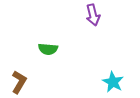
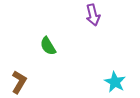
green semicircle: moved 3 px up; rotated 54 degrees clockwise
cyan star: moved 2 px right
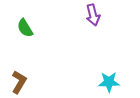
green semicircle: moved 23 px left, 18 px up
cyan star: moved 6 px left; rotated 30 degrees counterclockwise
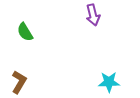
green semicircle: moved 4 px down
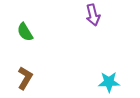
brown L-shape: moved 6 px right, 4 px up
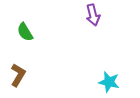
brown L-shape: moved 7 px left, 3 px up
cyan star: rotated 15 degrees clockwise
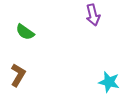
green semicircle: rotated 24 degrees counterclockwise
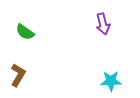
purple arrow: moved 10 px right, 9 px down
cyan star: moved 2 px right, 1 px up; rotated 15 degrees counterclockwise
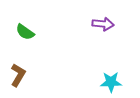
purple arrow: rotated 70 degrees counterclockwise
cyan star: moved 1 px down
